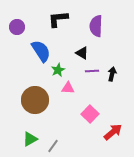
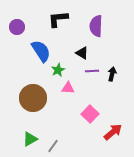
brown circle: moved 2 px left, 2 px up
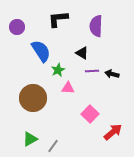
black arrow: rotated 88 degrees counterclockwise
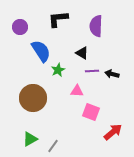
purple circle: moved 3 px right
pink triangle: moved 9 px right, 3 px down
pink square: moved 1 px right, 2 px up; rotated 24 degrees counterclockwise
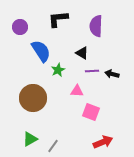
red arrow: moved 10 px left, 10 px down; rotated 18 degrees clockwise
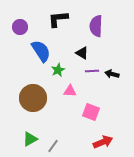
pink triangle: moved 7 px left
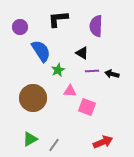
pink square: moved 4 px left, 5 px up
gray line: moved 1 px right, 1 px up
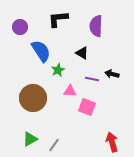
purple line: moved 8 px down; rotated 16 degrees clockwise
red arrow: moved 9 px right; rotated 84 degrees counterclockwise
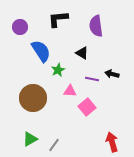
purple semicircle: rotated 10 degrees counterclockwise
pink square: rotated 30 degrees clockwise
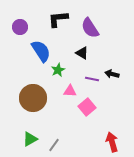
purple semicircle: moved 6 px left, 2 px down; rotated 25 degrees counterclockwise
